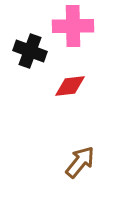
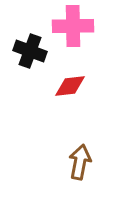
brown arrow: rotated 28 degrees counterclockwise
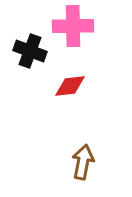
brown arrow: moved 3 px right
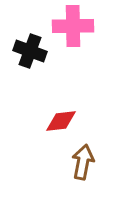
red diamond: moved 9 px left, 35 px down
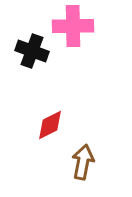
black cross: moved 2 px right
red diamond: moved 11 px left, 4 px down; rotated 20 degrees counterclockwise
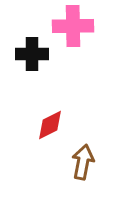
black cross: moved 3 px down; rotated 20 degrees counterclockwise
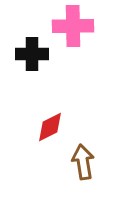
red diamond: moved 2 px down
brown arrow: rotated 20 degrees counterclockwise
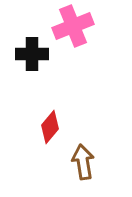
pink cross: rotated 21 degrees counterclockwise
red diamond: rotated 24 degrees counterclockwise
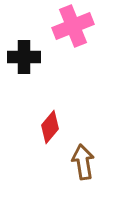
black cross: moved 8 px left, 3 px down
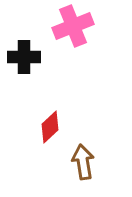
red diamond: rotated 8 degrees clockwise
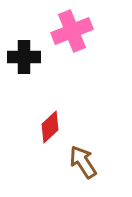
pink cross: moved 1 px left, 5 px down
brown arrow: rotated 24 degrees counterclockwise
